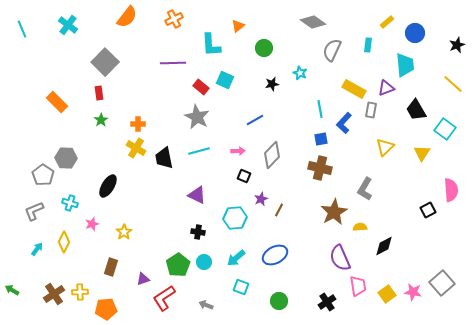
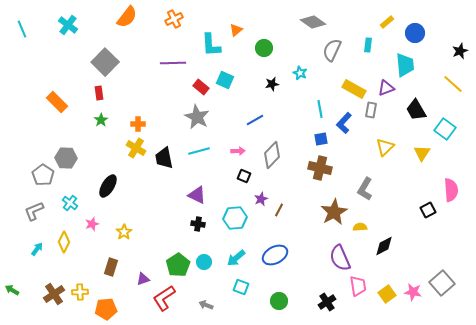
orange triangle at (238, 26): moved 2 px left, 4 px down
black star at (457, 45): moved 3 px right, 6 px down
cyan cross at (70, 203): rotated 21 degrees clockwise
black cross at (198, 232): moved 8 px up
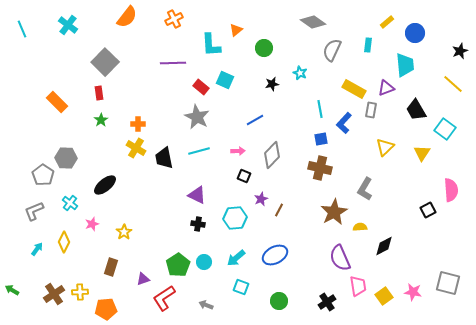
black ellipse at (108, 186): moved 3 px left, 1 px up; rotated 20 degrees clockwise
gray square at (442, 283): moved 6 px right; rotated 35 degrees counterclockwise
yellow square at (387, 294): moved 3 px left, 2 px down
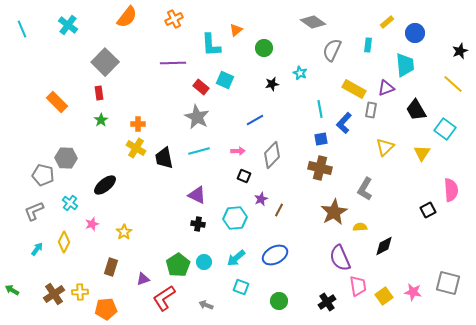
gray pentagon at (43, 175): rotated 20 degrees counterclockwise
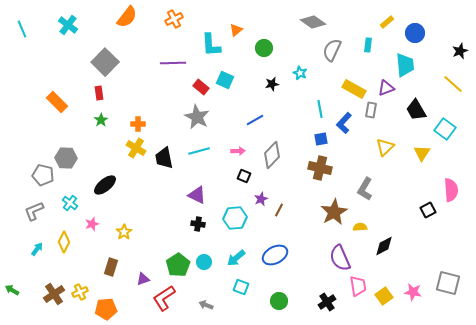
yellow cross at (80, 292): rotated 21 degrees counterclockwise
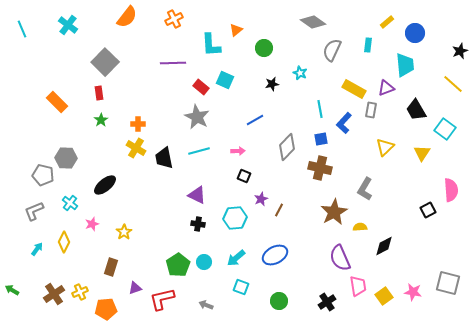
gray diamond at (272, 155): moved 15 px right, 8 px up
purple triangle at (143, 279): moved 8 px left, 9 px down
red L-shape at (164, 298): moved 2 px left, 1 px down; rotated 20 degrees clockwise
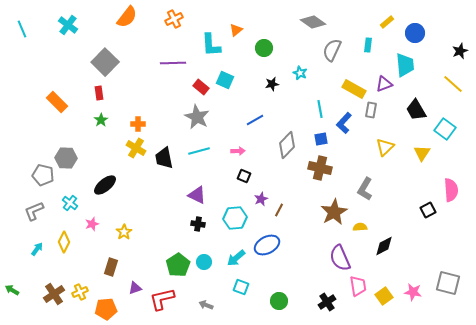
purple triangle at (386, 88): moved 2 px left, 4 px up
gray diamond at (287, 147): moved 2 px up
blue ellipse at (275, 255): moved 8 px left, 10 px up
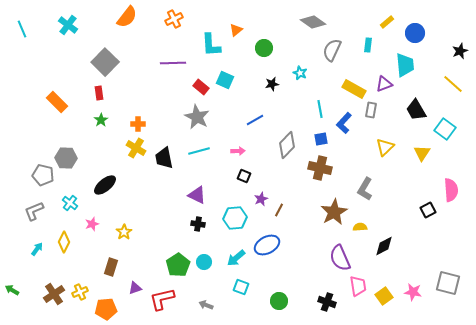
black cross at (327, 302): rotated 36 degrees counterclockwise
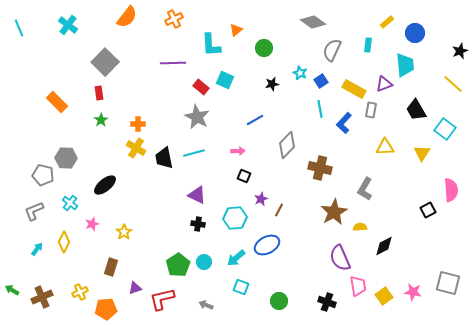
cyan line at (22, 29): moved 3 px left, 1 px up
blue square at (321, 139): moved 58 px up; rotated 24 degrees counterclockwise
yellow triangle at (385, 147): rotated 42 degrees clockwise
cyan line at (199, 151): moved 5 px left, 2 px down
brown cross at (54, 294): moved 12 px left, 3 px down; rotated 10 degrees clockwise
